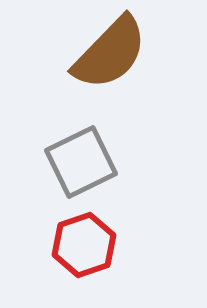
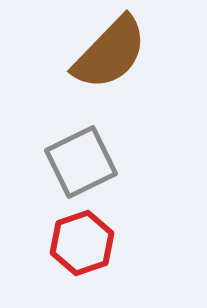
red hexagon: moved 2 px left, 2 px up
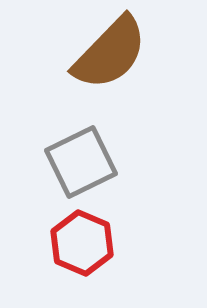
red hexagon: rotated 18 degrees counterclockwise
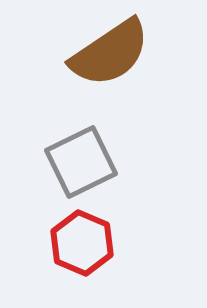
brown semicircle: rotated 12 degrees clockwise
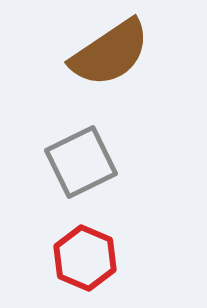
red hexagon: moved 3 px right, 15 px down
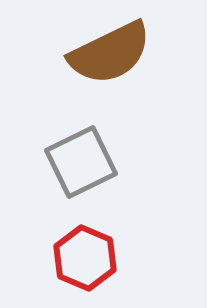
brown semicircle: rotated 8 degrees clockwise
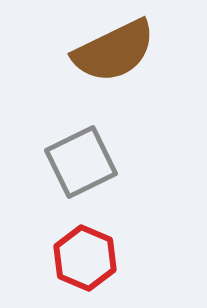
brown semicircle: moved 4 px right, 2 px up
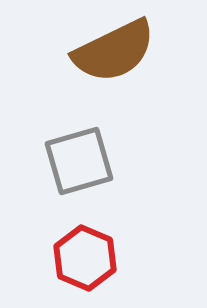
gray square: moved 2 px left, 1 px up; rotated 10 degrees clockwise
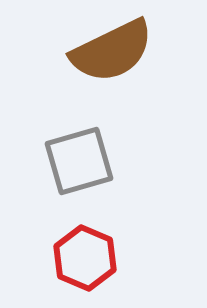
brown semicircle: moved 2 px left
